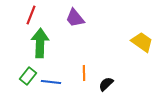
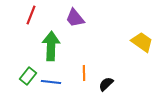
green arrow: moved 11 px right, 3 px down
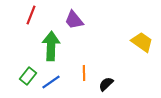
purple trapezoid: moved 1 px left, 2 px down
blue line: rotated 42 degrees counterclockwise
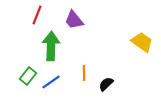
red line: moved 6 px right
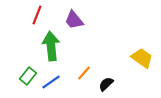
yellow trapezoid: moved 16 px down
green arrow: rotated 8 degrees counterclockwise
orange line: rotated 42 degrees clockwise
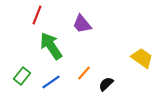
purple trapezoid: moved 8 px right, 4 px down
green arrow: rotated 28 degrees counterclockwise
green rectangle: moved 6 px left
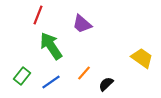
red line: moved 1 px right
purple trapezoid: rotated 10 degrees counterclockwise
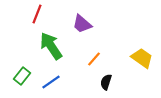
red line: moved 1 px left, 1 px up
orange line: moved 10 px right, 14 px up
black semicircle: moved 2 px up; rotated 28 degrees counterclockwise
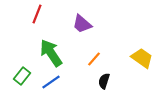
green arrow: moved 7 px down
black semicircle: moved 2 px left, 1 px up
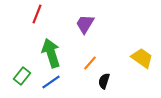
purple trapezoid: moved 3 px right; rotated 80 degrees clockwise
green arrow: rotated 16 degrees clockwise
orange line: moved 4 px left, 4 px down
